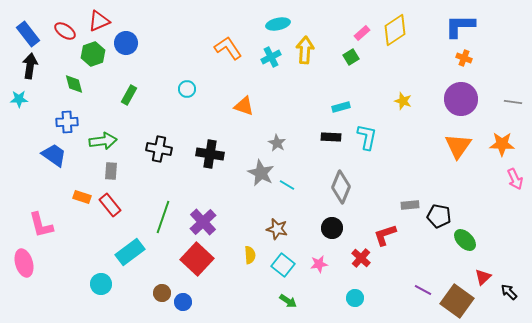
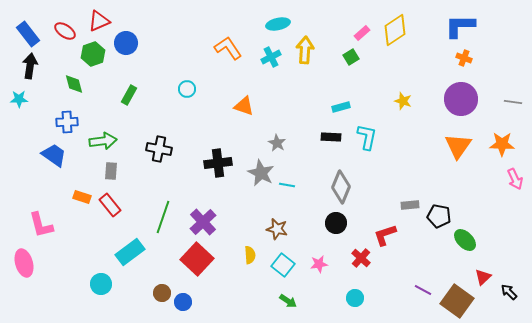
black cross at (210, 154): moved 8 px right, 9 px down; rotated 16 degrees counterclockwise
cyan line at (287, 185): rotated 21 degrees counterclockwise
black circle at (332, 228): moved 4 px right, 5 px up
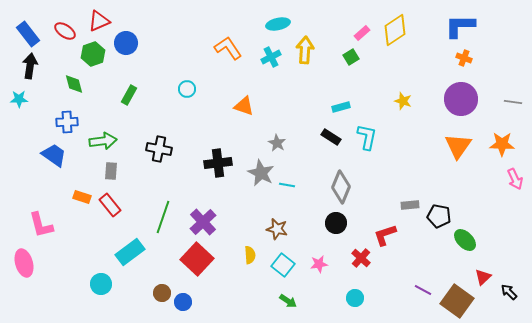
black rectangle at (331, 137): rotated 30 degrees clockwise
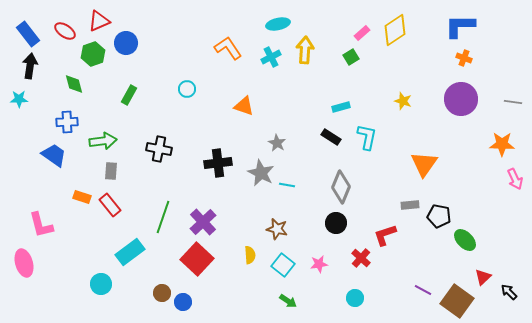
orange triangle at (458, 146): moved 34 px left, 18 px down
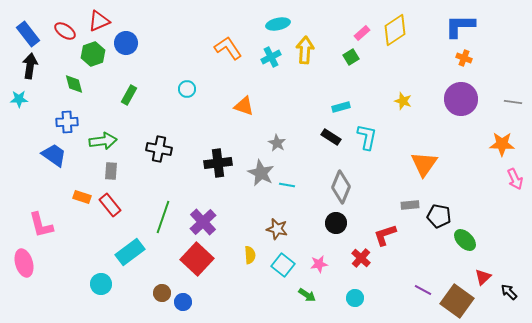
green arrow at (288, 301): moved 19 px right, 6 px up
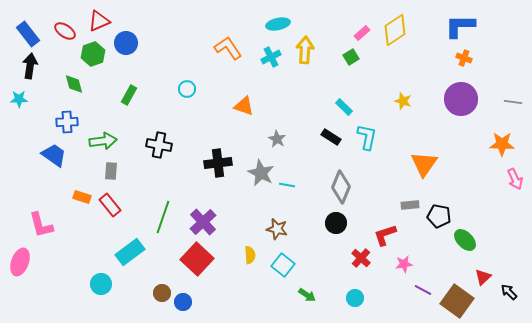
cyan rectangle at (341, 107): moved 3 px right; rotated 60 degrees clockwise
gray star at (277, 143): moved 4 px up
black cross at (159, 149): moved 4 px up
pink ellipse at (24, 263): moved 4 px left, 1 px up; rotated 36 degrees clockwise
pink star at (319, 264): moved 85 px right
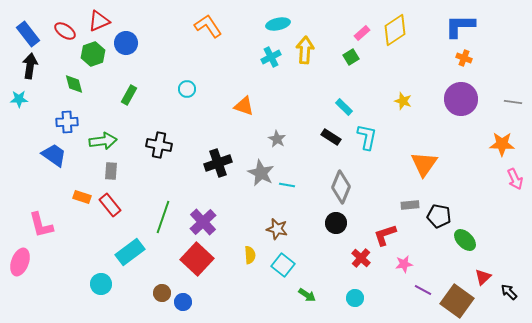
orange L-shape at (228, 48): moved 20 px left, 22 px up
black cross at (218, 163): rotated 12 degrees counterclockwise
